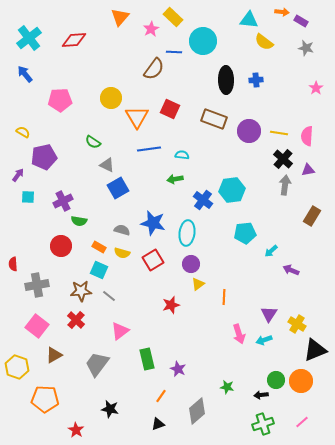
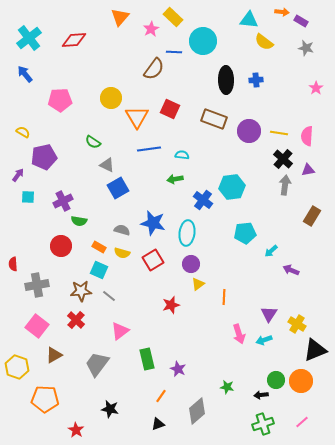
cyan hexagon at (232, 190): moved 3 px up
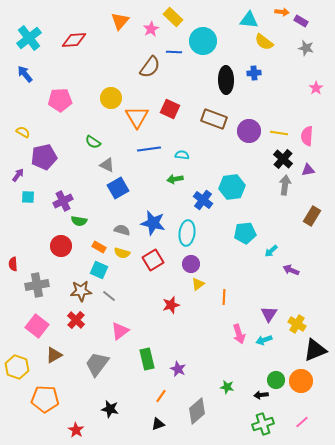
orange triangle at (120, 17): moved 4 px down
brown semicircle at (154, 69): moved 4 px left, 2 px up
blue cross at (256, 80): moved 2 px left, 7 px up
